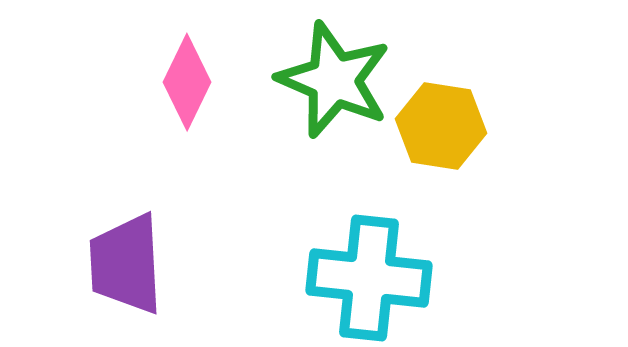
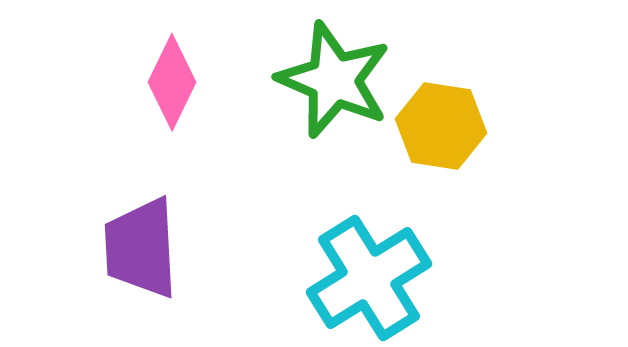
pink diamond: moved 15 px left
purple trapezoid: moved 15 px right, 16 px up
cyan cross: rotated 38 degrees counterclockwise
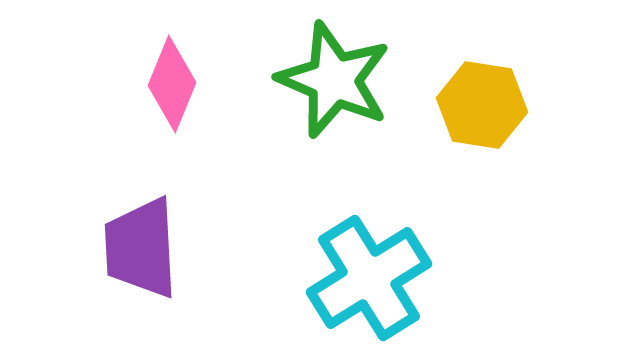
pink diamond: moved 2 px down; rotated 4 degrees counterclockwise
yellow hexagon: moved 41 px right, 21 px up
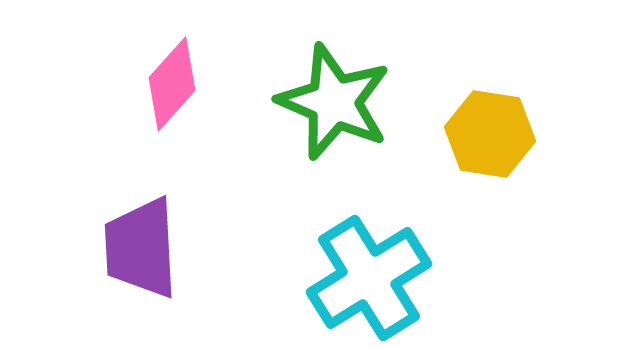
green star: moved 22 px down
pink diamond: rotated 20 degrees clockwise
yellow hexagon: moved 8 px right, 29 px down
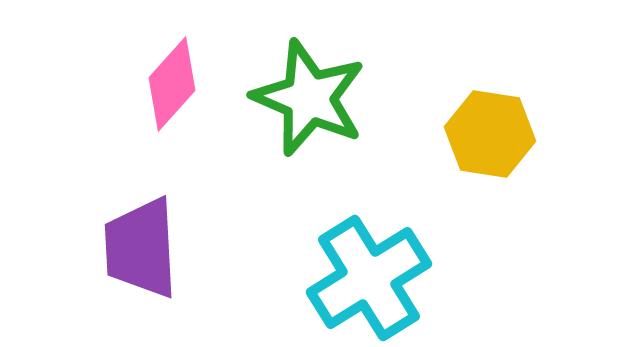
green star: moved 25 px left, 4 px up
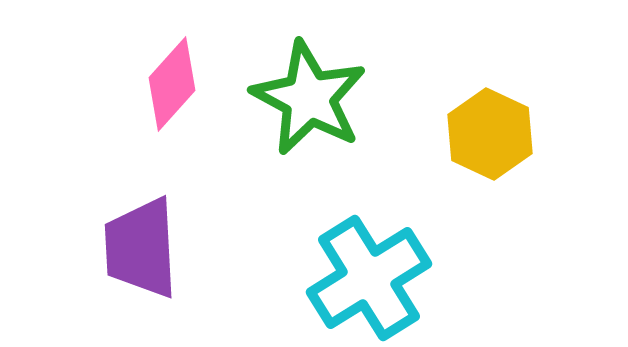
green star: rotated 5 degrees clockwise
yellow hexagon: rotated 16 degrees clockwise
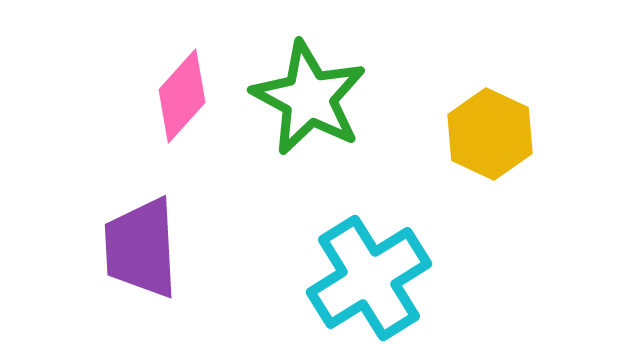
pink diamond: moved 10 px right, 12 px down
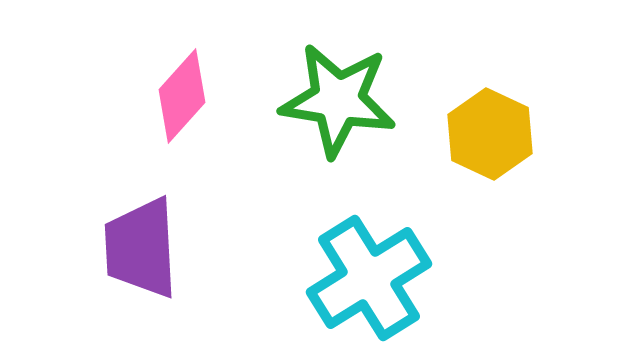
green star: moved 29 px right, 2 px down; rotated 19 degrees counterclockwise
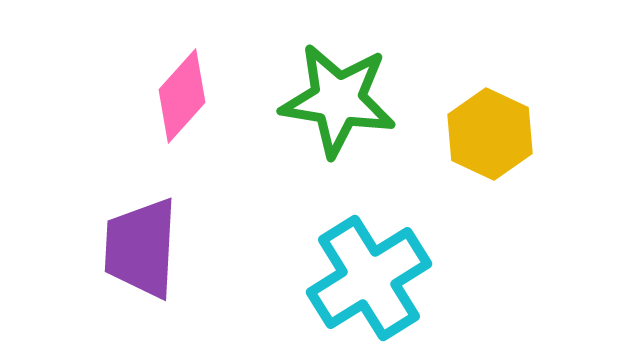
purple trapezoid: rotated 6 degrees clockwise
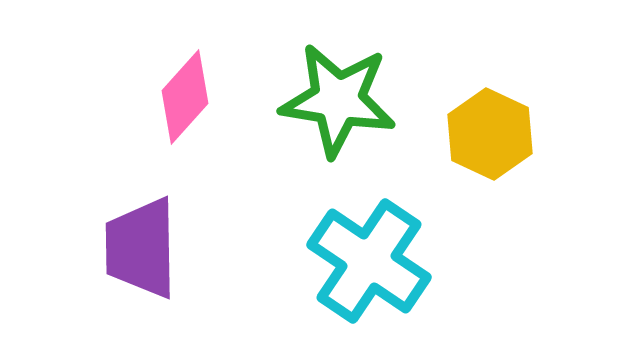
pink diamond: moved 3 px right, 1 px down
purple trapezoid: rotated 4 degrees counterclockwise
cyan cross: moved 17 px up; rotated 24 degrees counterclockwise
